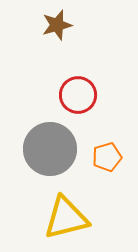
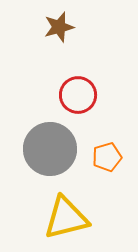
brown star: moved 2 px right, 2 px down
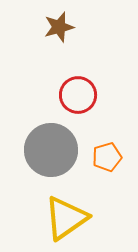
gray circle: moved 1 px right, 1 px down
yellow triangle: rotated 21 degrees counterclockwise
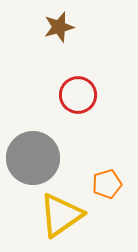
gray circle: moved 18 px left, 8 px down
orange pentagon: moved 27 px down
yellow triangle: moved 5 px left, 3 px up
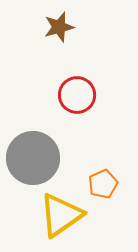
red circle: moved 1 px left
orange pentagon: moved 4 px left; rotated 8 degrees counterclockwise
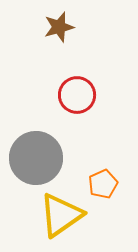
gray circle: moved 3 px right
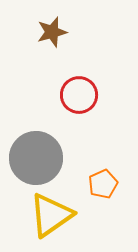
brown star: moved 7 px left, 5 px down
red circle: moved 2 px right
yellow triangle: moved 10 px left
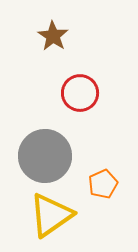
brown star: moved 1 px right, 4 px down; rotated 24 degrees counterclockwise
red circle: moved 1 px right, 2 px up
gray circle: moved 9 px right, 2 px up
